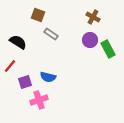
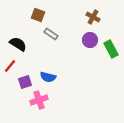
black semicircle: moved 2 px down
green rectangle: moved 3 px right
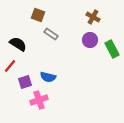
green rectangle: moved 1 px right
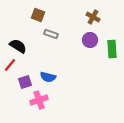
gray rectangle: rotated 16 degrees counterclockwise
black semicircle: moved 2 px down
green rectangle: rotated 24 degrees clockwise
red line: moved 1 px up
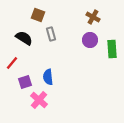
gray rectangle: rotated 56 degrees clockwise
black semicircle: moved 6 px right, 8 px up
red line: moved 2 px right, 2 px up
blue semicircle: rotated 70 degrees clockwise
pink cross: rotated 30 degrees counterclockwise
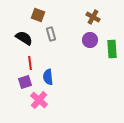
red line: moved 18 px right; rotated 48 degrees counterclockwise
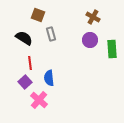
blue semicircle: moved 1 px right, 1 px down
purple square: rotated 24 degrees counterclockwise
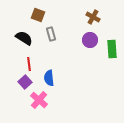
red line: moved 1 px left, 1 px down
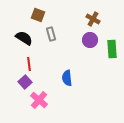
brown cross: moved 2 px down
blue semicircle: moved 18 px right
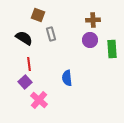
brown cross: moved 1 px down; rotated 32 degrees counterclockwise
